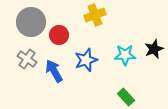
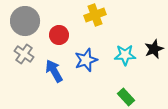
gray circle: moved 6 px left, 1 px up
gray cross: moved 3 px left, 5 px up
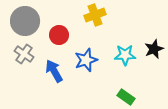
green rectangle: rotated 12 degrees counterclockwise
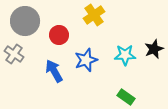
yellow cross: moved 1 px left; rotated 15 degrees counterclockwise
gray cross: moved 10 px left
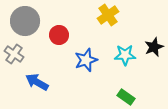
yellow cross: moved 14 px right
black star: moved 2 px up
blue arrow: moved 17 px left, 11 px down; rotated 30 degrees counterclockwise
